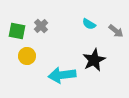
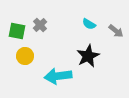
gray cross: moved 1 px left, 1 px up
yellow circle: moved 2 px left
black star: moved 6 px left, 4 px up
cyan arrow: moved 4 px left, 1 px down
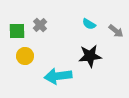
green square: rotated 12 degrees counterclockwise
black star: moved 2 px right; rotated 20 degrees clockwise
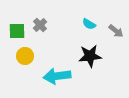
cyan arrow: moved 1 px left
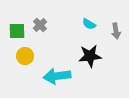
gray arrow: rotated 42 degrees clockwise
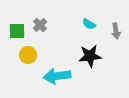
yellow circle: moved 3 px right, 1 px up
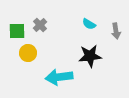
yellow circle: moved 2 px up
cyan arrow: moved 2 px right, 1 px down
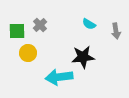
black star: moved 7 px left, 1 px down
